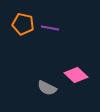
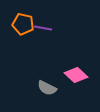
purple line: moved 7 px left
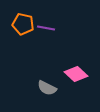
purple line: moved 3 px right
pink diamond: moved 1 px up
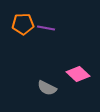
orange pentagon: rotated 15 degrees counterclockwise
pink diamond: moved 2 px right
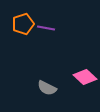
orange pentagon: rotated 15 degrees counterclockwise
pink diamond: moved 7 px right, 3 px down
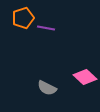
orange pentagon: moved 6 px up
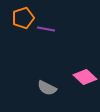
purple line: moved 1 px down
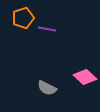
purple line: moved 1 px right
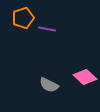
gray semicircle: moved 2 px right, 3 px up
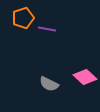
gray semicircle: moved 1 px up
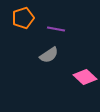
purple line: moved 9 px right
gray semicircle: moved 29 px up; rotated 60 degrees counterclockwise
